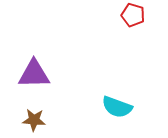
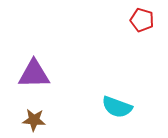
red pentagon: moved 9 px right, 5 px down
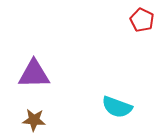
red pentagon: rotated 10 degrees clockwise
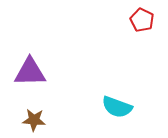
purple triangle: moved 4 px left, 2 px up
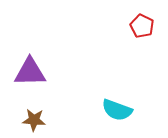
red pentagon: moved 6 px down
cyan semicircle: moved 3 px down
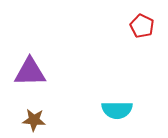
cyan semicircle: rotated 20 degrees counterclockwise
